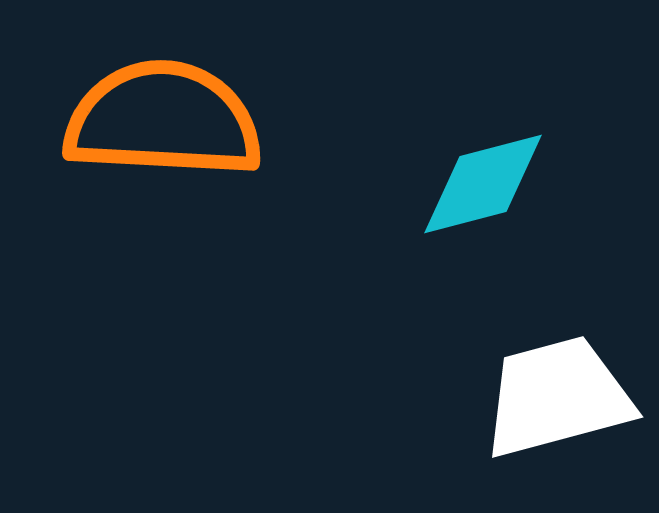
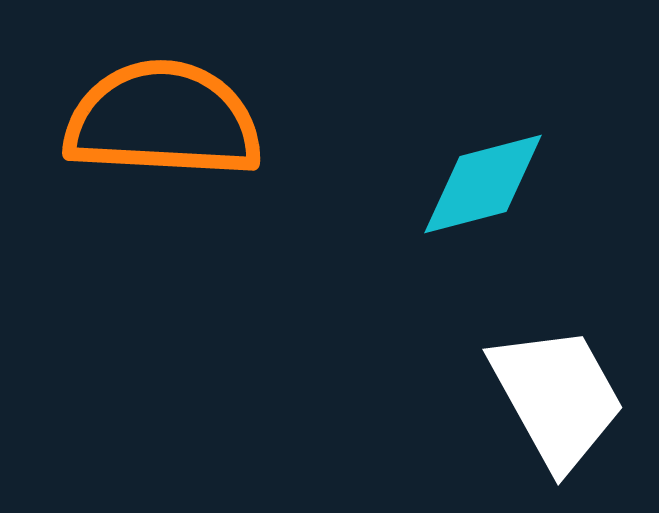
white trapezoid: rotated 76 degrees clockwise
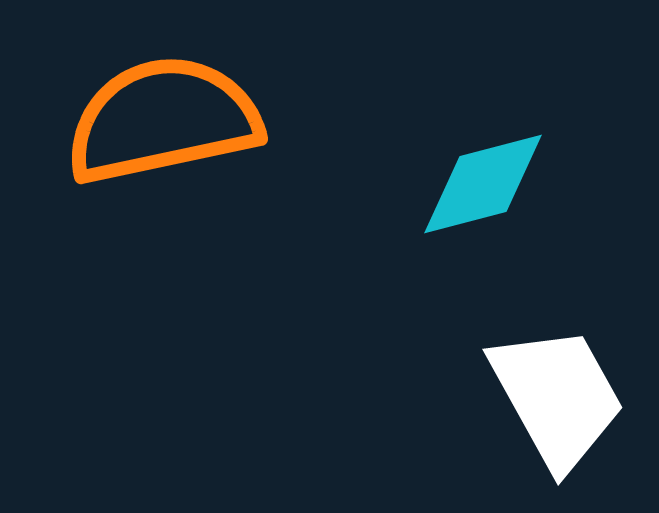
orange semicircle: rotated 15 degrees counterclockwise
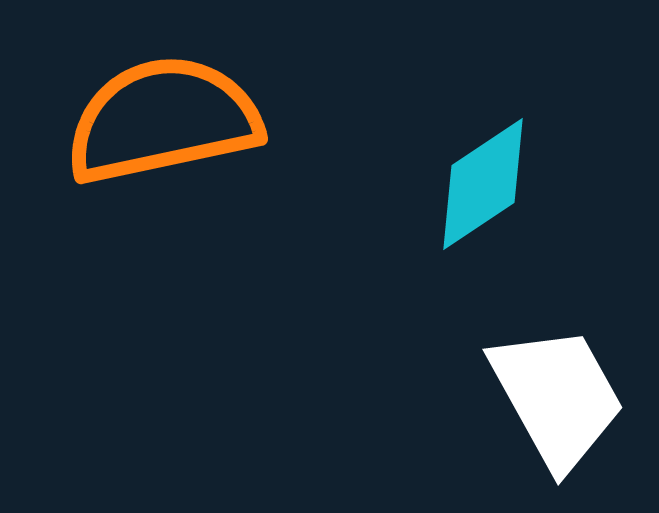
cyan diamond: rotated 19 degrees counterclockwise
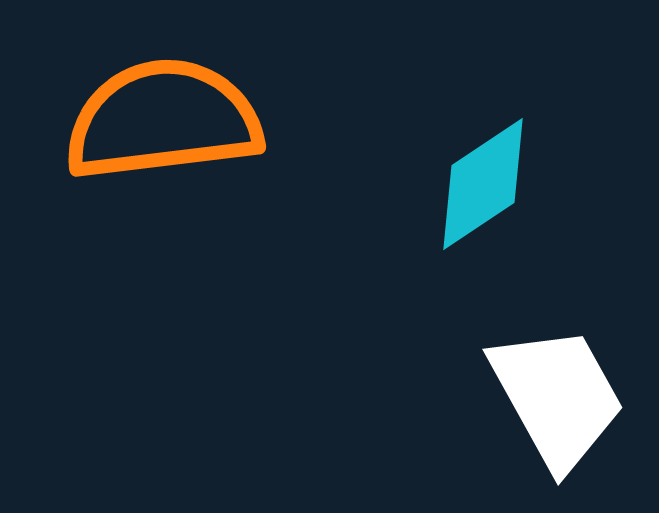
orange semicircle: rotated 5 degrees clockwise
